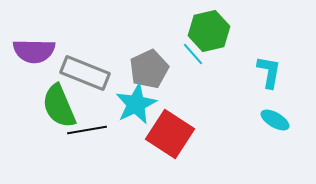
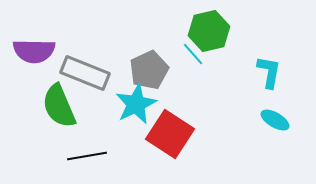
gray pentagon: moved 1 px down
black line: moved 26 px down
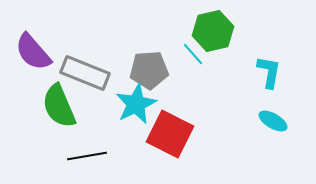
green hexagon: moved 4 px right
purple semicircle: moved 1 px left, 1 px down; rotated 48 degrees clockwise
gray pentagon: rotated 21 degrees clockwise
cyan ellipse: moved 2 px left, 1 px down
red square: rotated 6 degrees counterclockwise
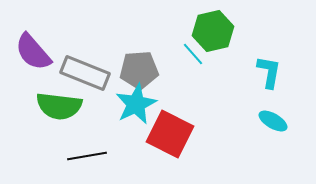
gray pentagon: moved 10 px left
green semicircle: rotated 60 degrees counterclockwise
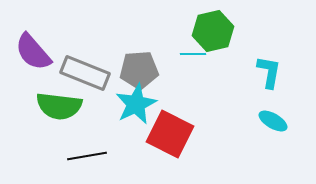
cyan line: rotated 50 degrees counterclockwise
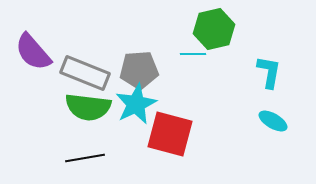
green hexagon: moved 1 px right, 2 px up
green semicircle: moved 29 px right, 1 px down
red square: rotated 12 degrees counterclockwise
black line: moved 2 px left, 2 px down
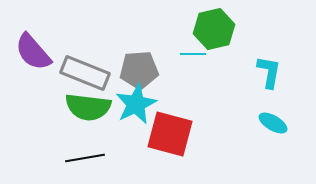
cyan ellipse: moved 2 px down
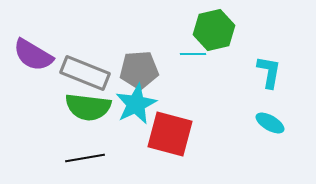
green hexagon: moved 1 px down
purple semicircle: moved 3 px down; rotated 18 degrees counterclockwise
cyan ellipse: moved 3 px left
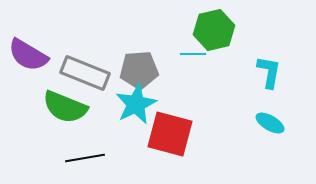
purple semicircle: moved 5 px left
green semicircle: moved 23 px left; rotated 15 degrees clockwise
